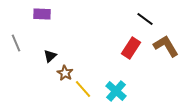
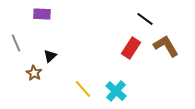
brown star: moved 31 px left
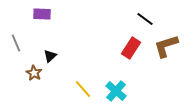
brown L-shape: rotated 76 degrees counterclockwise
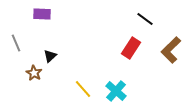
brown L-shape: moved 5 px right, 4 px down; rotated 28 degrees counterclockwise
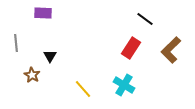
purple rectangle: moved 1 px right, 1 px up
gray line: rotated 18 degrees clockwise
black triangle: rotated 16 degrees counterclockwise
brown star: moved 2 px left, 2 px down
cyan cross: moved 8 px right, 6 px up; rotated 10 degrees counterclockwise
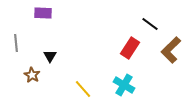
black line: moved 5 px right, 5 px down
red rectangle: moved 1 px left
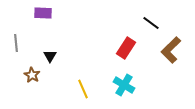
black line: moved 1 px right, 1 px up
red rectangle: moved 4 px left
yellow line: rotated 18 degrees clockwise
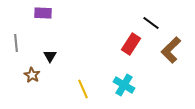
red rectangle: moved 5 px right, 4 px up
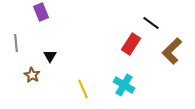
purple rectangle: moved 2 px left, 1 px up; rotated 66 degrees clockwise
brown L-shape: moved 1 px right, 1 px down
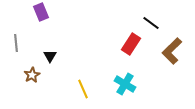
brown star: rotated 14 degrees clockwise
cyan cross: moved 1 px right, 1 px up
